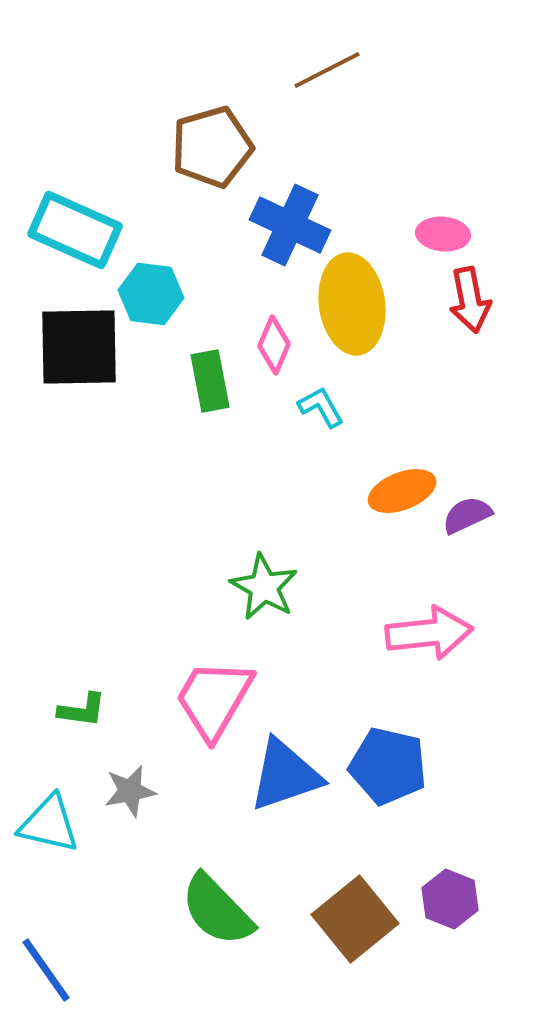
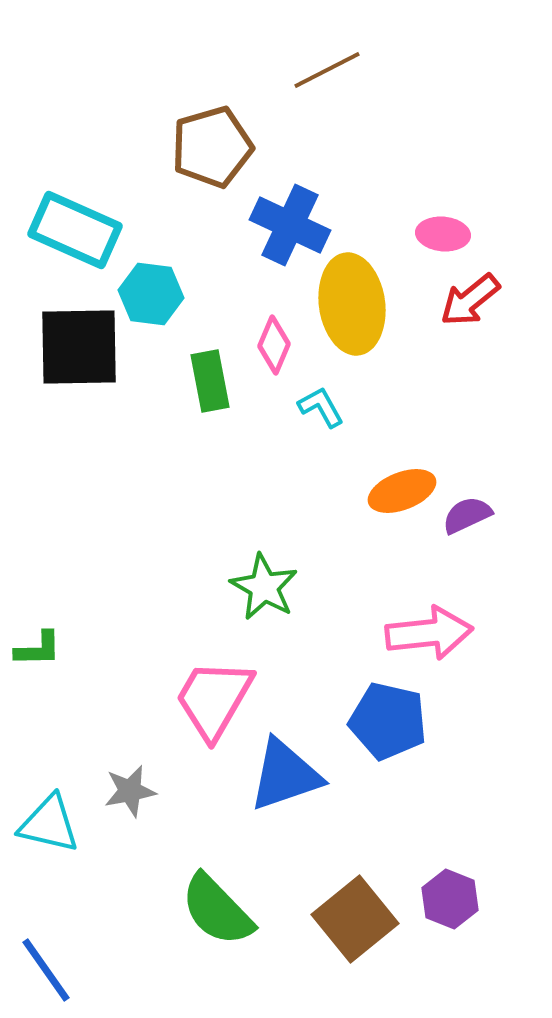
red arrow: rotated 62 degrees clockwise
green L-shape: moved 44 px left, 61 px up; rotated 9 degrees counterclockwise
blue pentagon: moved 45 px up
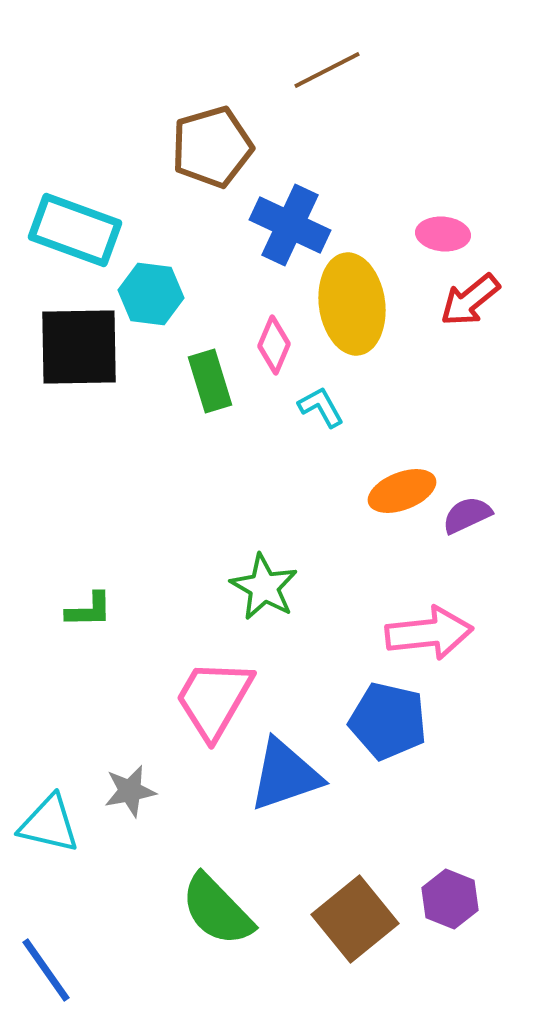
cyan rectangle: rotated 4 degrees counterclockwise
green rectangle: rotated 6 degrees counterclockwise
green L-shape: moved 51 px right, 39 px up
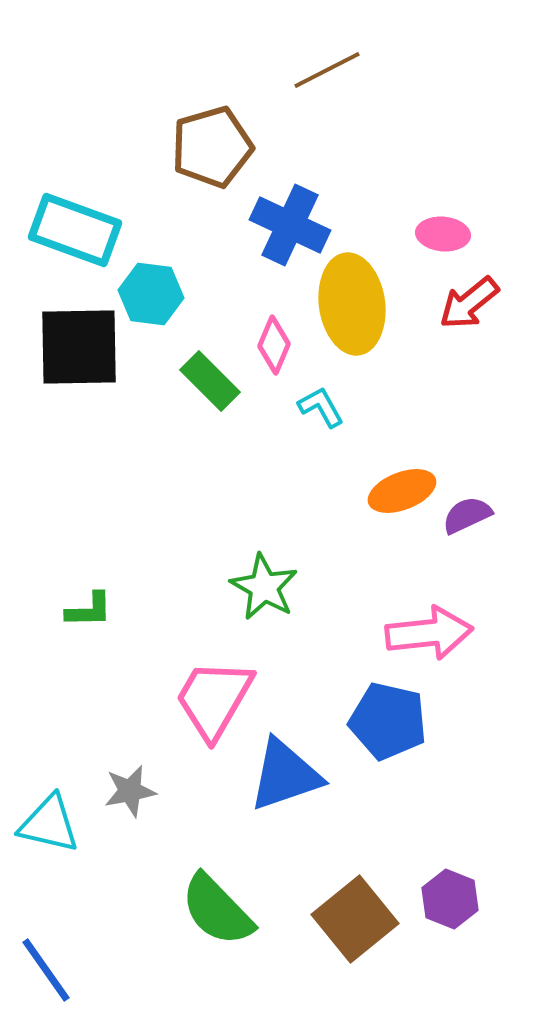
red arrow: moved 1 px left, 3 px down
green rectangle: rotated 28 degrees counterclockwise
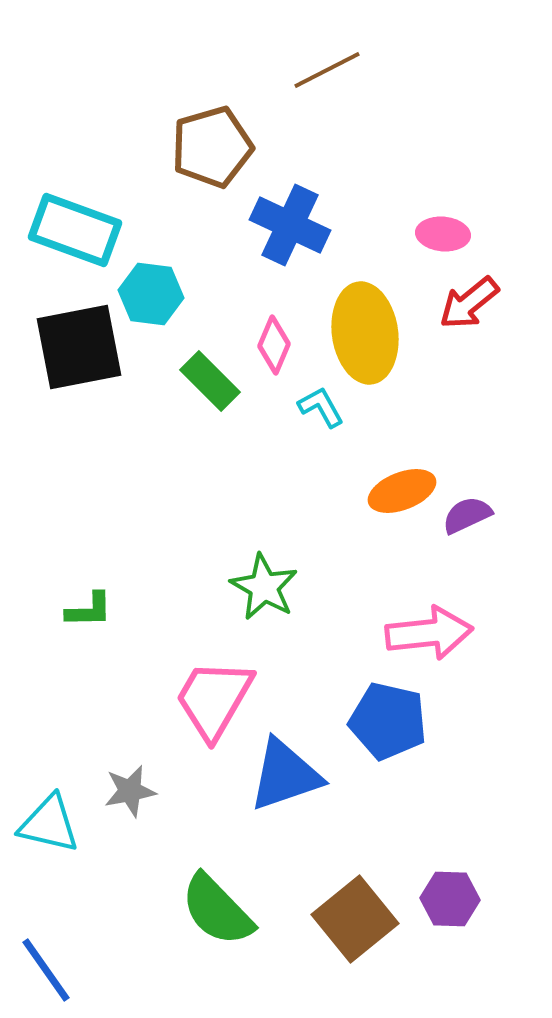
yellow ellipse: moved 13 px right, 29 px down
black square: rotated 10 degrees counterclockwise
purple hexagon: rotated 20 degrees counterclockwise
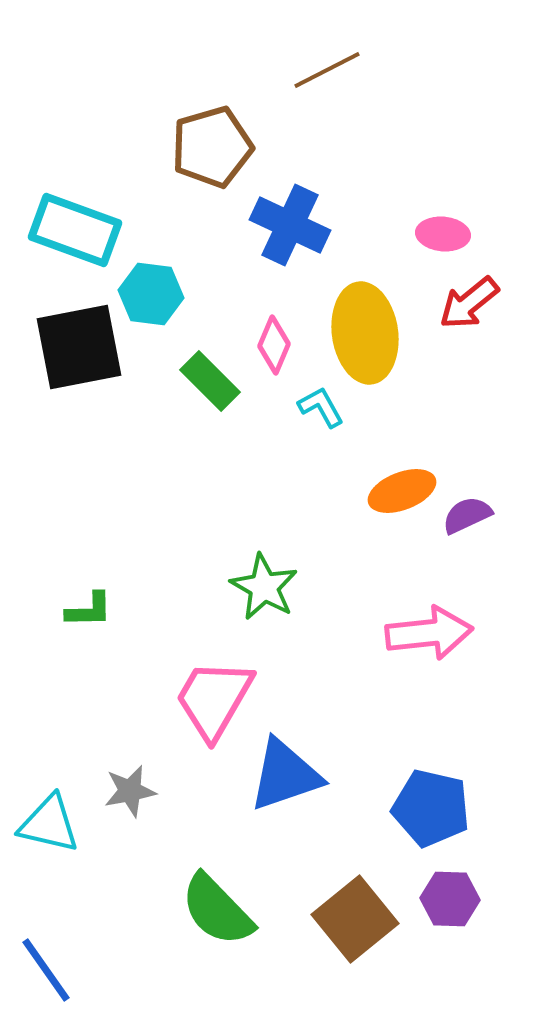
blue pentagon: moved 43 px right, 87 px down
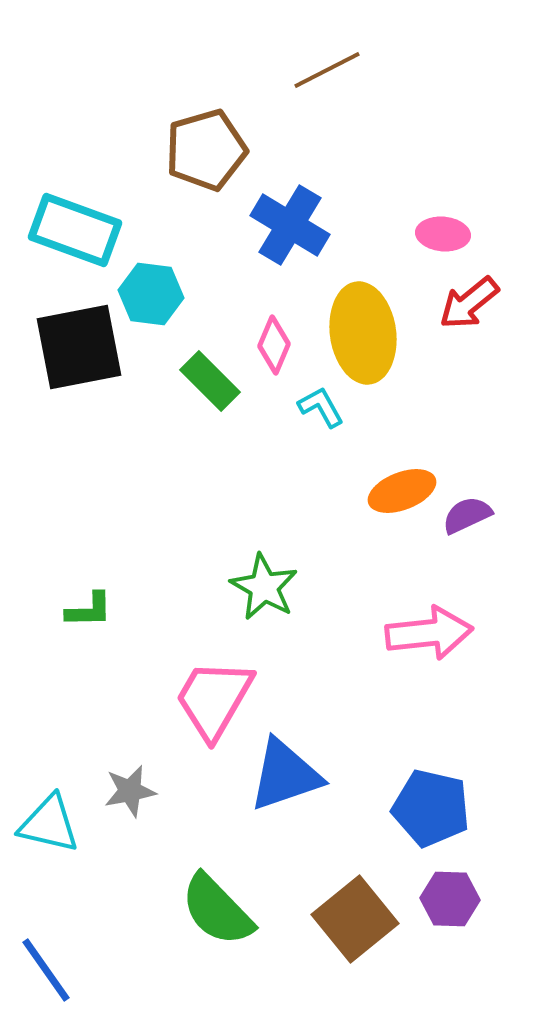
brown pentagon: moved 6 px left, 3 px down
blue cross: rotated 6 degrees clockwise
yellow ellipse: moved 2 px left
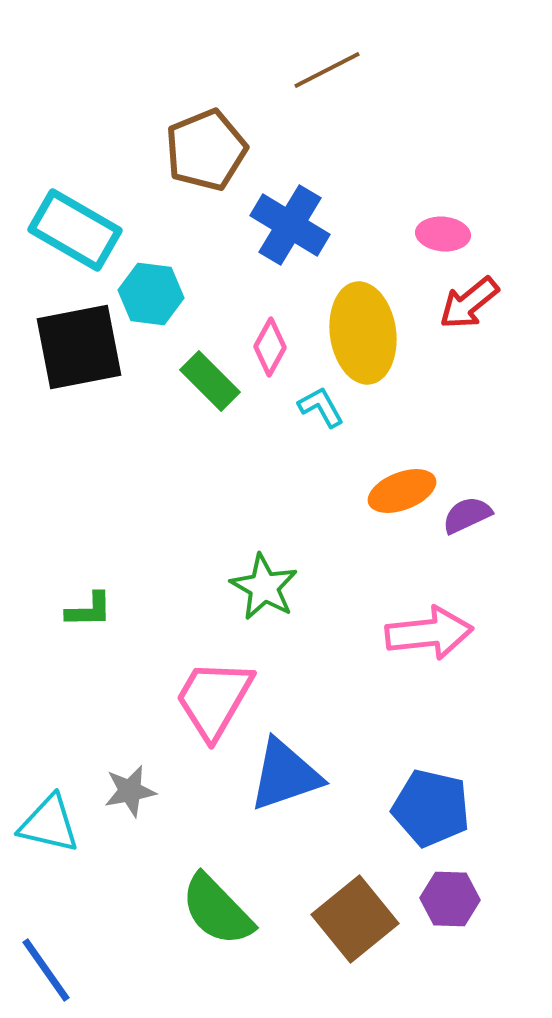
brown pentagon: rotated 6 degrees counterclockwise
cyan rectangle: rotated 10 degrees clockwise
pink diamond: moved 4 px left, 2 px down; rotated 6 degrees clockwise
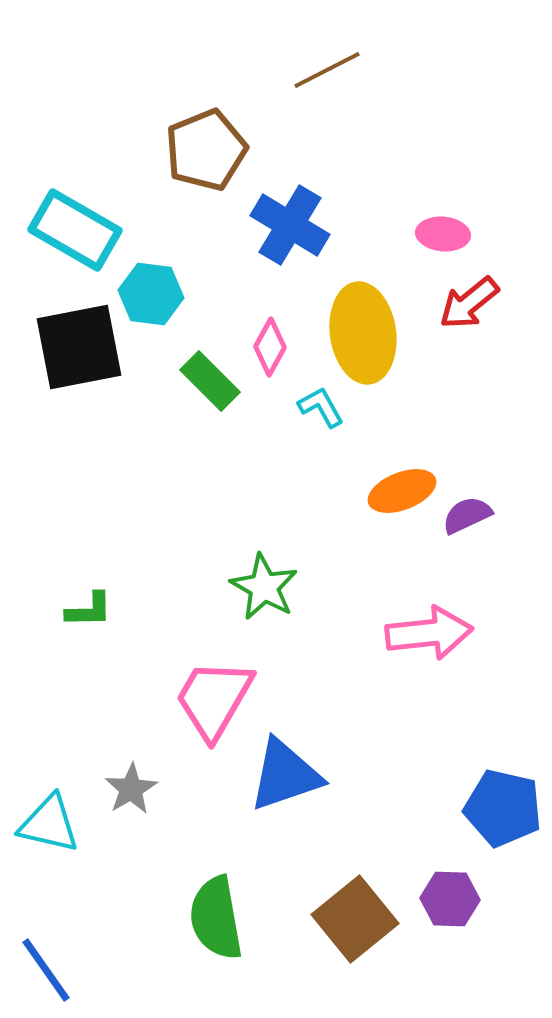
gray star: moved 1 px right, 2 px up; rotated 20 degrees counterclockwise
blue pentagon: moved 72 px right
green semicircle: moved 1 px left, 8 px down; rotated 34 degrees clockwise
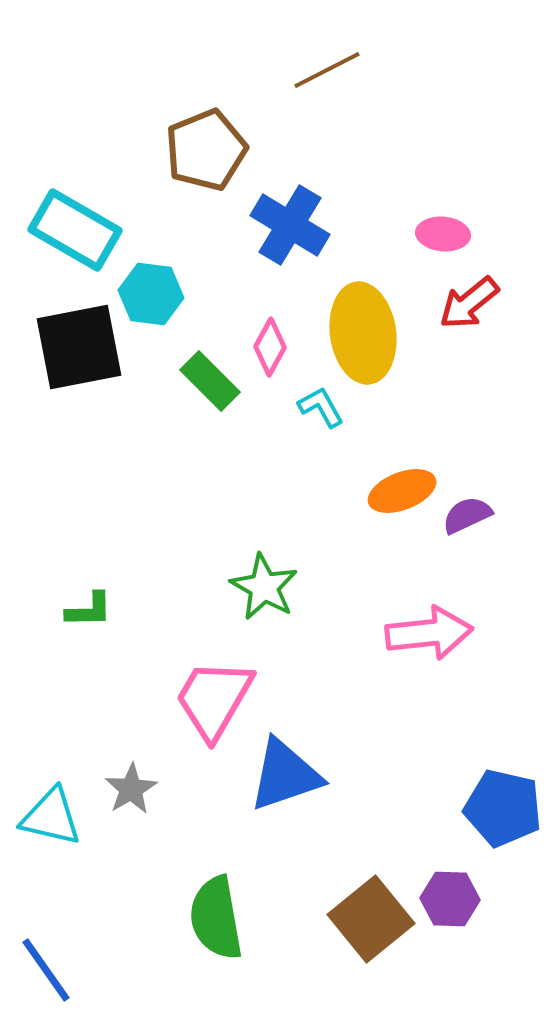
cyan triangle: moved 2 px right, 7 px up
brown square: moved 16 px right
